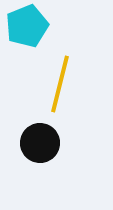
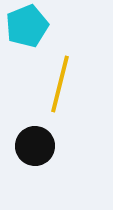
black circle: moved 5 px left, 3 px down
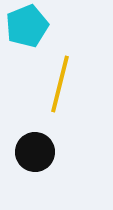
black circle: moved 6 px down
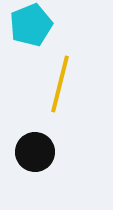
cyan pentagon: moved 4 px right, 1 px up
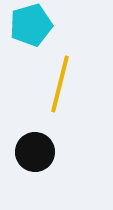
cyan pentagon: rotated 6 degrees clockwise
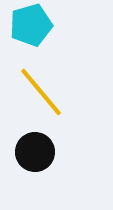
yellow line: moved 19 px left, 8 px down; rotated 54 degrees counterclockwise
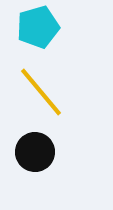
cyan pentagon: moved 7 px right, 2 px down
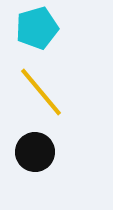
cyan pentagon: moved 1 px left, 1 px down
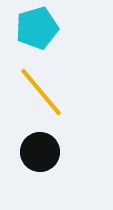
black circle: moved 5 px right
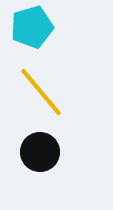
cyan pentagon: moved 5 px left, 1 px up
